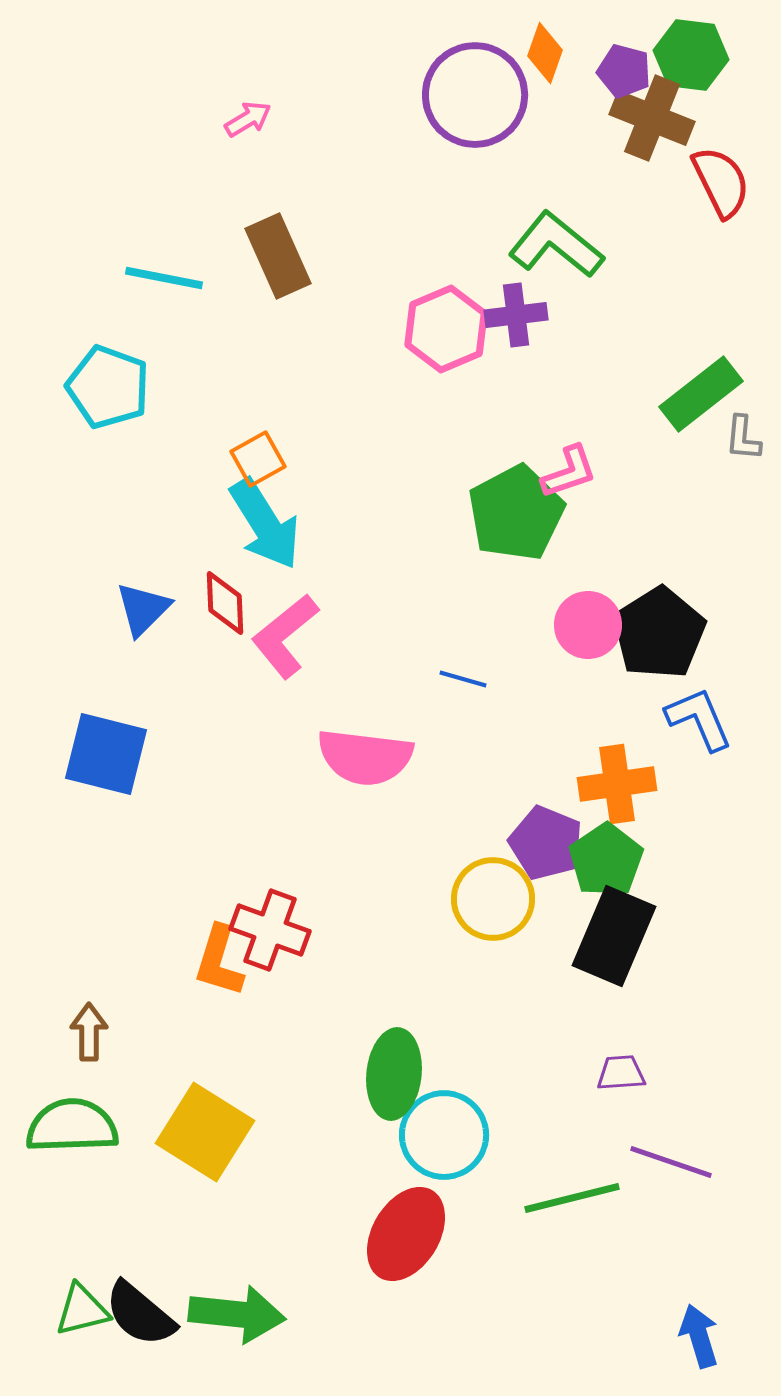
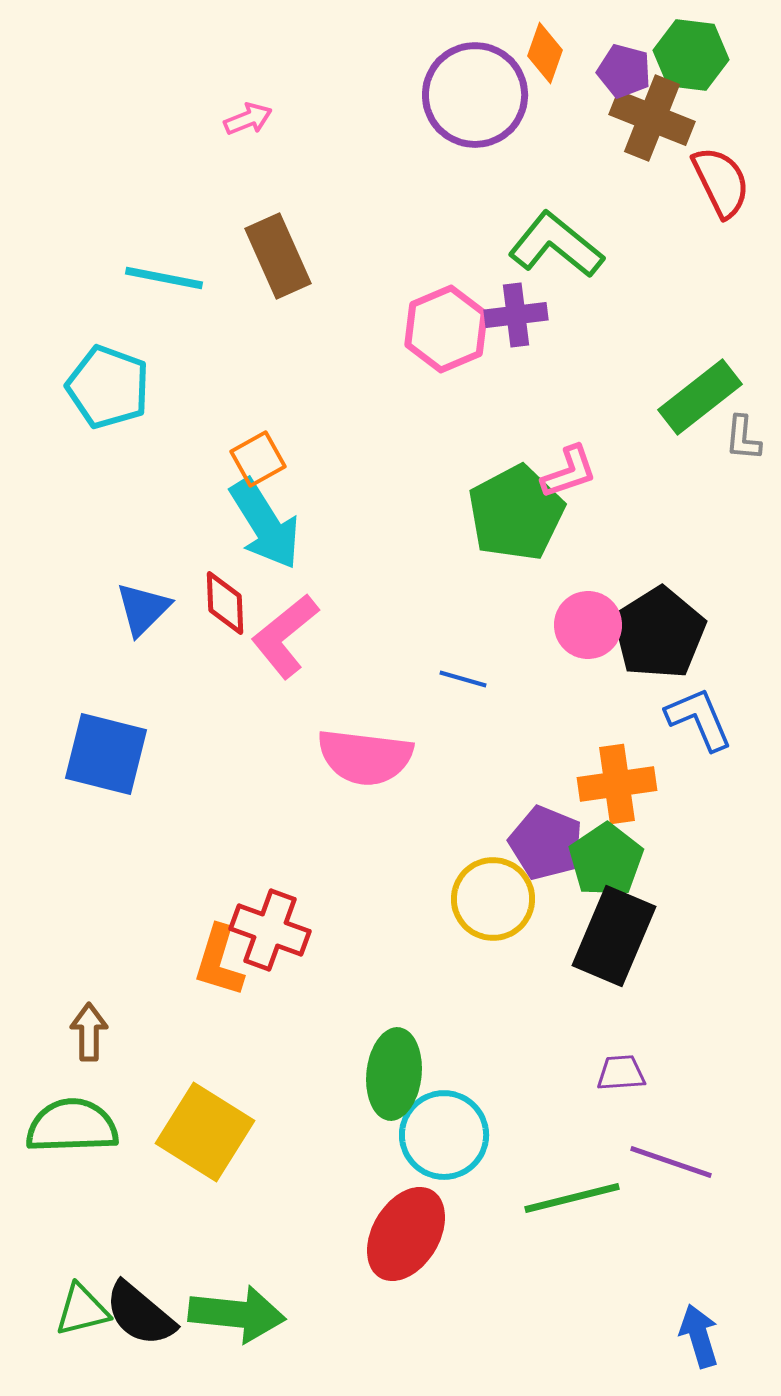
pink arrow at (248, 119): rotated 9 degrees clockwise
green rectangle at (701, 394): moved 1 px left, 3 px down
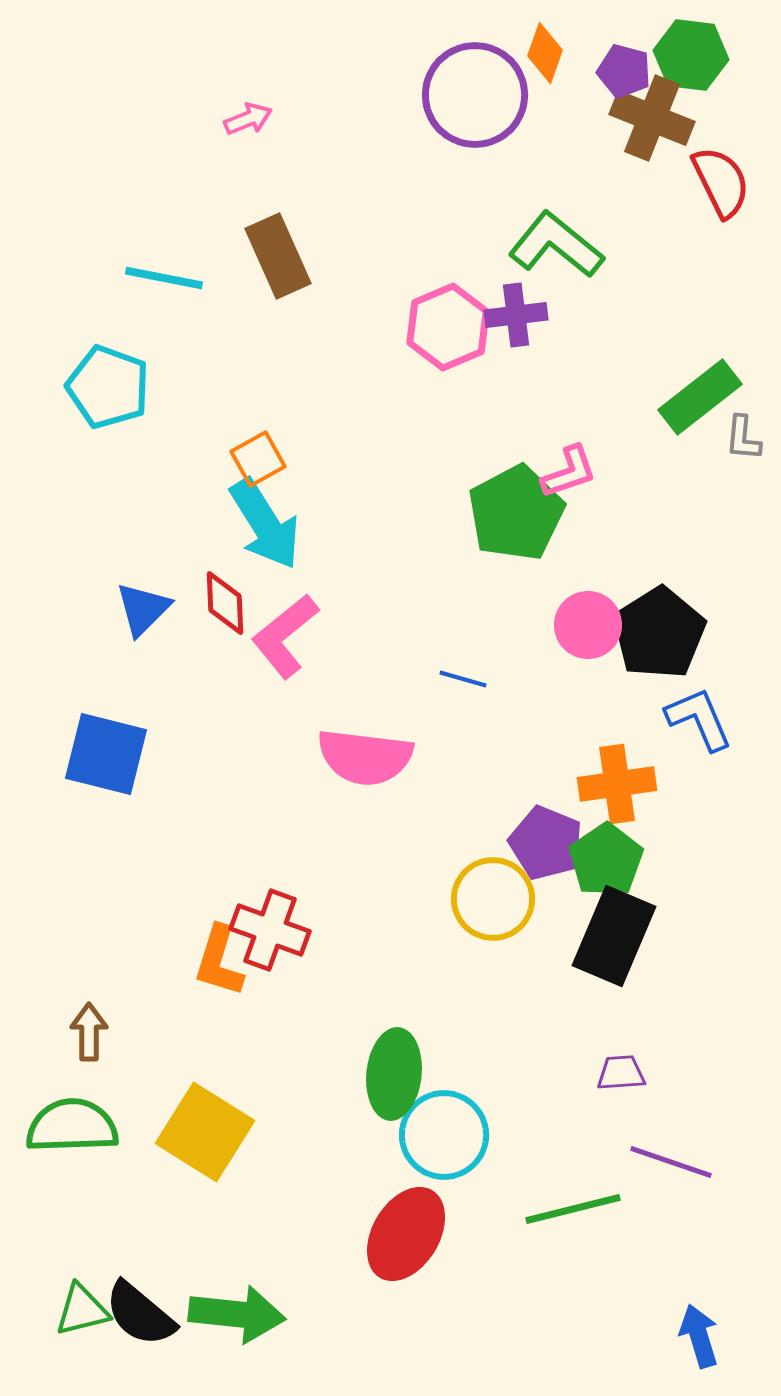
pink hexagon at (446, 329): moved 2 px right, 2 px up
green line at (572, 1198): moved 1 px right, 11 px down
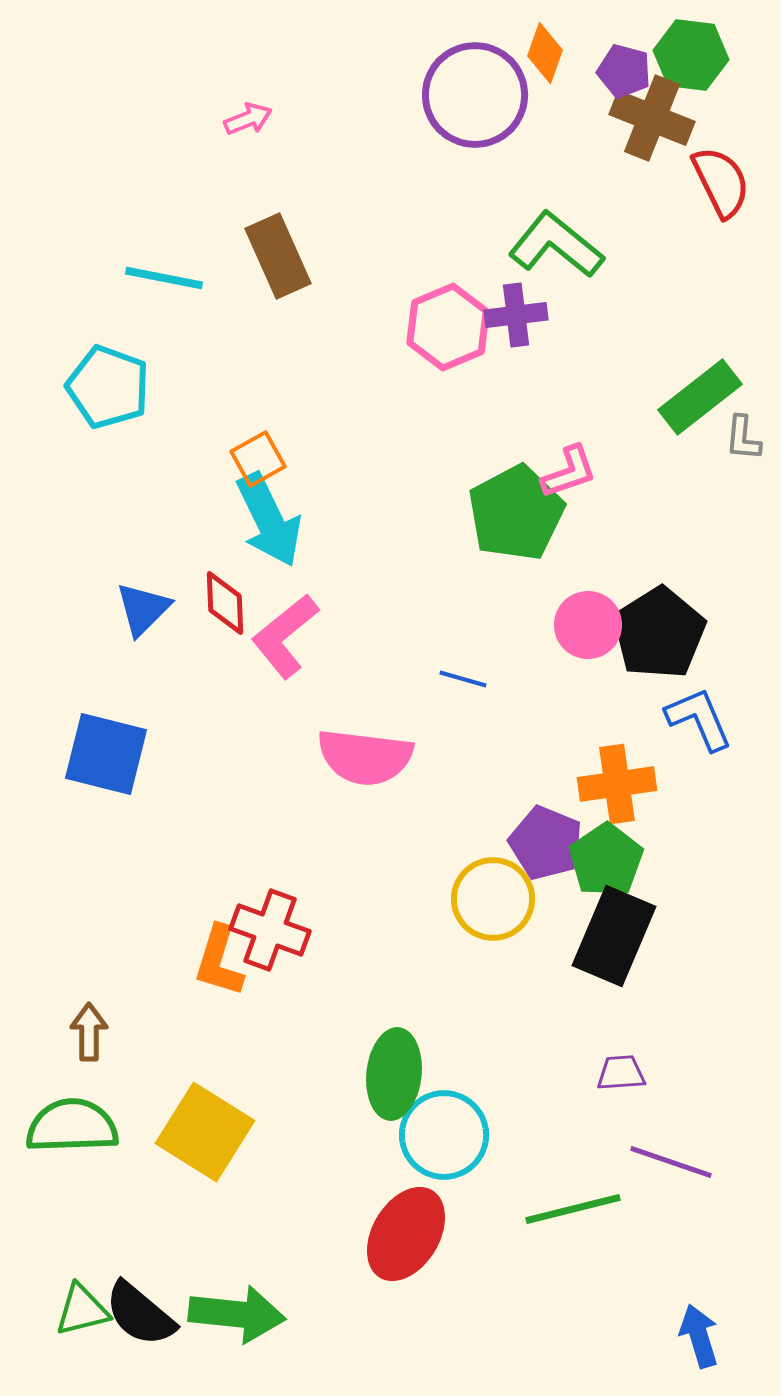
cyan arrow at (265, 524): moved 4 px right, 4 px up; rotated 6 degrees clockwise
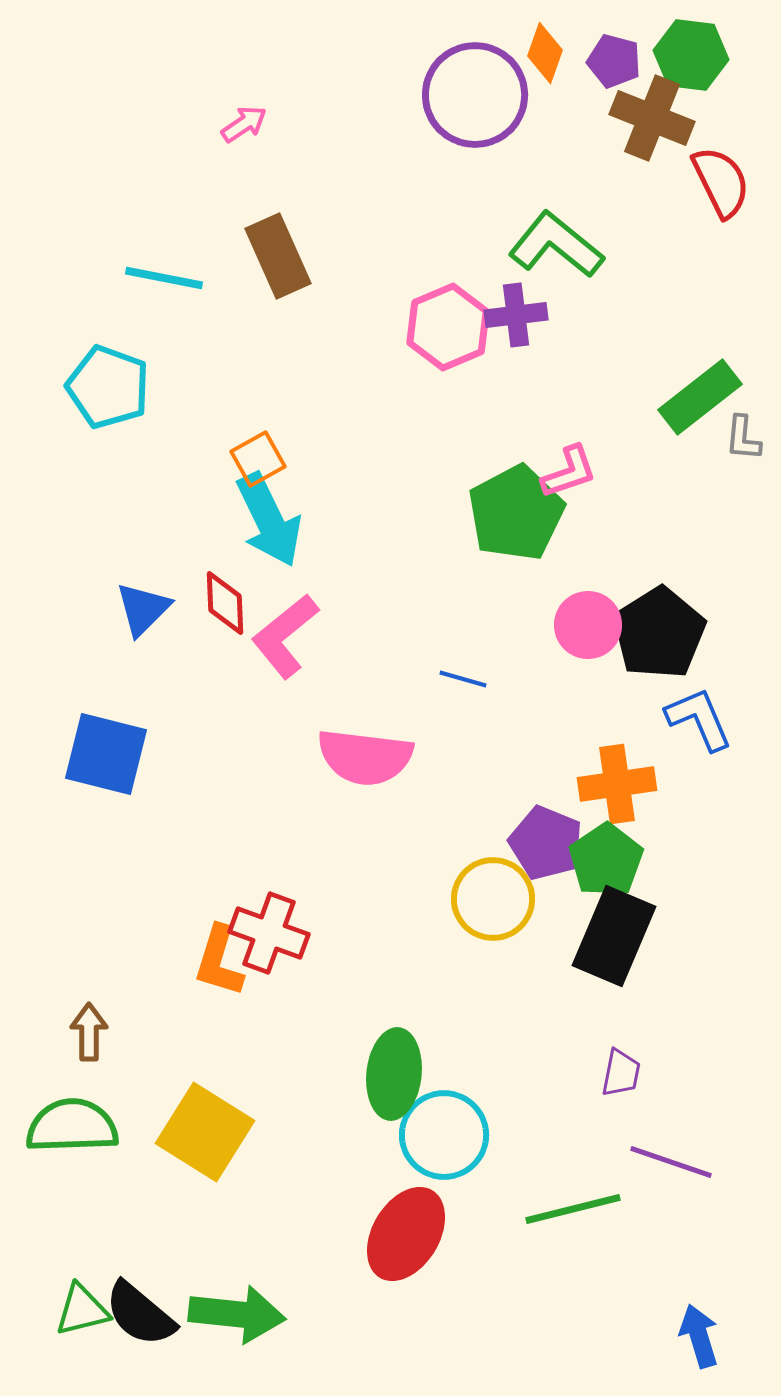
purple pentagon at (624, 71): moved 10 px left, 10 px up
pink arrow at (248, 119): moved 4 px left, 5 px down; rotated 12 degrees counterclockwise
red cross at (270, 930): moved 1 px left, 3 px down
purple trapezoid at (621, 1073): rotated 105 degrees clockwise
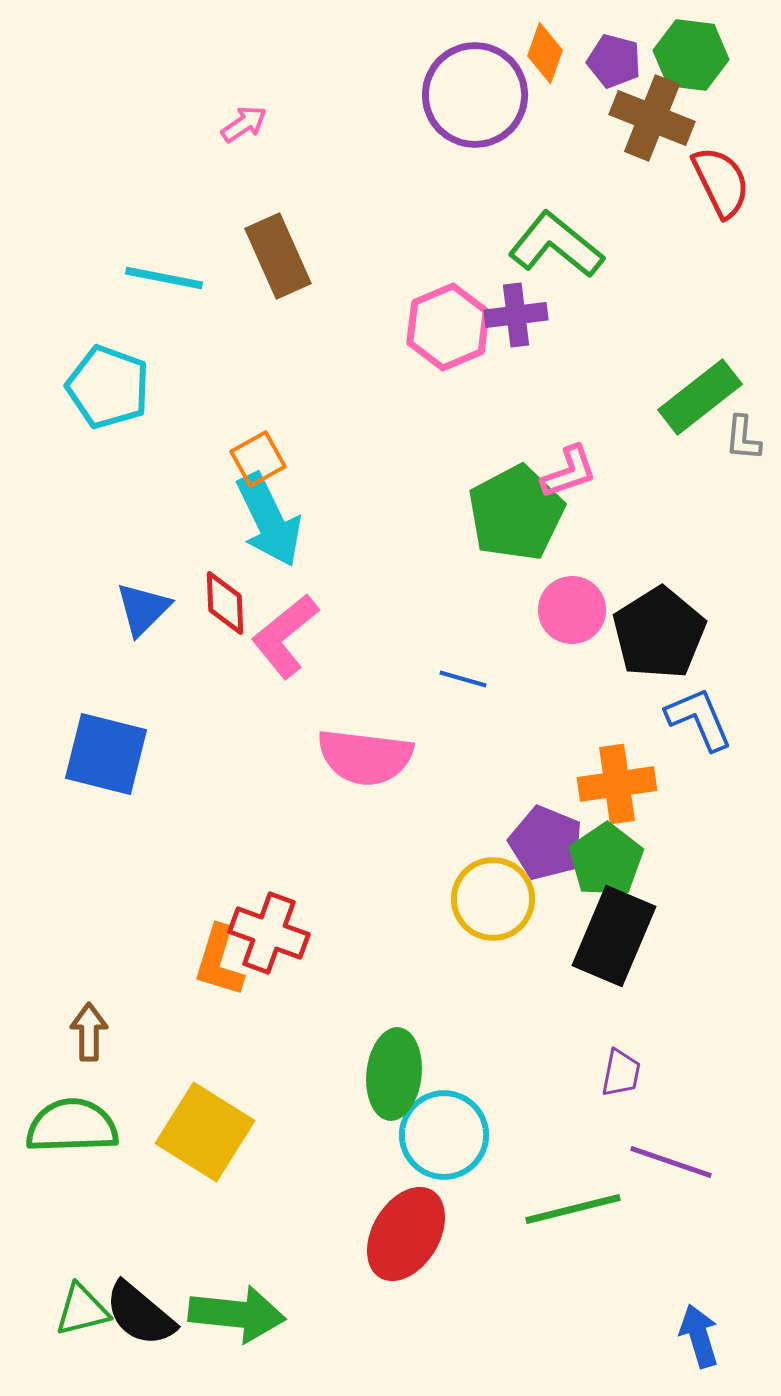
pink circle at (588, 625): moved 16 px left, 15 px up
